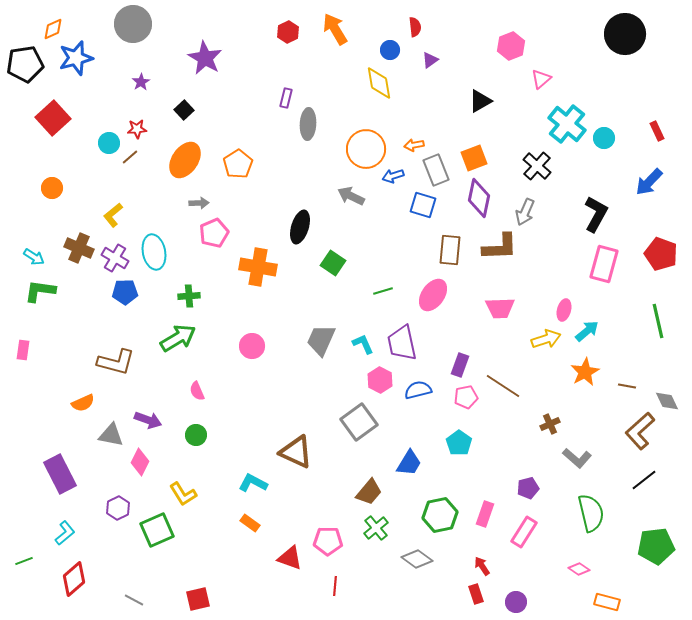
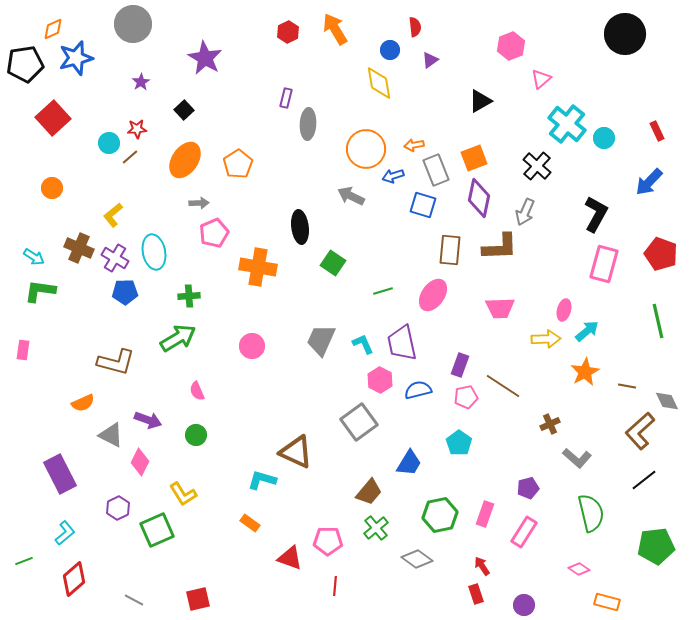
black ellipse at (300, 227): rotated 24 degrees counterclockwise
yellow arrow at (546, 339): rotated 16 degrees clockwise
gray triangle at (111, 435): rotated 16 degrees clockwise
cyan L-shape at (253, 483): moved 9 px right, 3 px up; rotated 12 degrees counterclockwise
purple circle at (516, 602): moved 8 px right, 3 px down
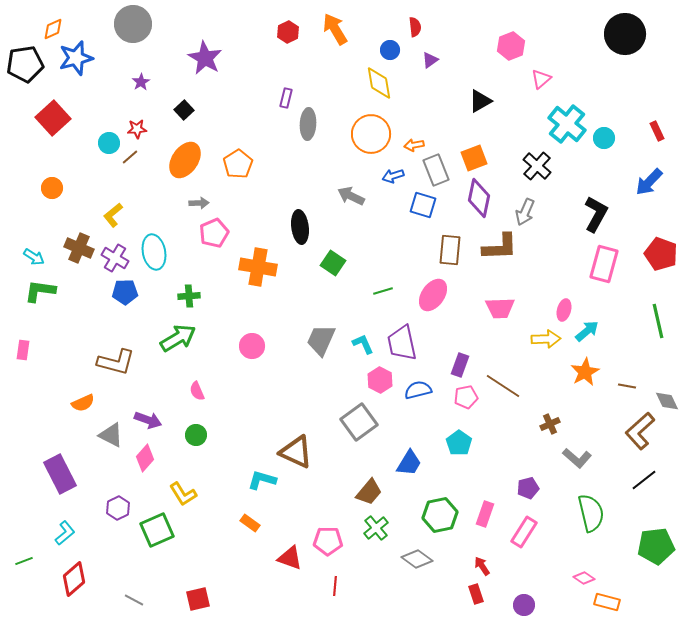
orange circle at (366, 149): moved 5 px right, 15 px up
pink diamond at (140, 462): moved 5 px right, 4 px up; rotated 16 degrees clockwise
pink diamond at (579, 569): moved 5 px right, 9 px down
